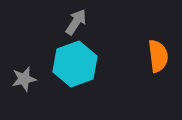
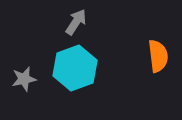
cyan hexagon: moved 4 px down
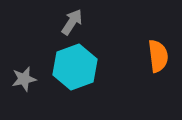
gray arrow: moved 4 px left
cyan hexagon: moved 1 px up
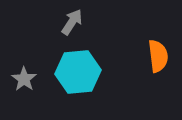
cyan hexagon: moved 3 px right, 5 px down; rotated 15 degrees clockwise
gray star: rotated 25 degrees counterclockwise
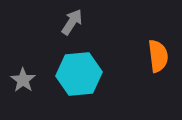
cyan hexagon: moved 1 px right, 2 px down
gray star: moved 1 px left, 1 px down
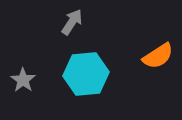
orange semicircle: rotated 64 degrees clockwise
cyan hexagon: moved 7 px right
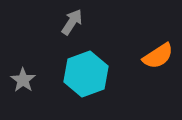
cyan hexagon: rotated 15 degrees counterclockwise
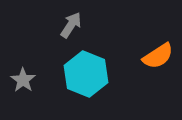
gray arrow: moved 1 px left, 3 px down
cyan hexagon: rotated 18 degrees counterclockwise
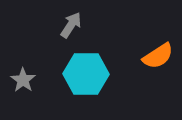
cyan hexagon: rotated 21 degrees counterclockwise
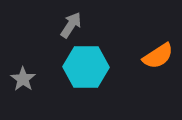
cyan hexagon: moved 7 px up
gray star: moved 1 px up
